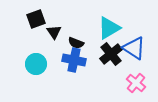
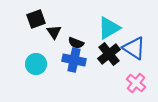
black cross: moved 2 px left
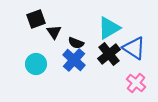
blue cross: rotated 30 degrees clockwise
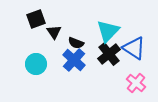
cyan triangle: moved 1 px left, 3 px down; rotated 15 degrees counterclockwise
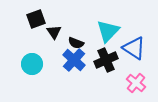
black cross: moved 3 px left, 6 px down; rotated 15 degrees clockwise
cyan circle: moved 4 px left
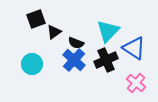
black triangle: rotated 28 degrees clockwise
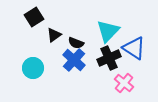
black square: moved 2 px left, 2 px up; rotated 12 degrees counterclockwise
black triangle: moved 3 px down
black cross: moved 3 px right, 2 px up
cyan circle: moved 1 px right, 4 px down
pink cross: moved 12 px left
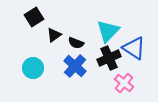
blue cross: moved 1 px right, 6 px down
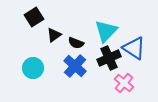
cyan triangle: moved 2 px left
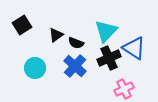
black square: moved 12 px left, 8 px down
black triangle: moved 2 px right
cyan circle: moved 2 px right
pink cross: moved 6 px down; rotated 24 degrees clockwise
